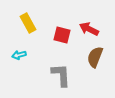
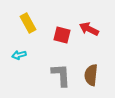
brown semicircle: moved 4 px left, 18 px down; rotated 15 degrees counterclockwise
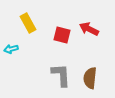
cyan arrow: moved 8 px left, 6 px up
brown semicircle: moved 1 px left, 3 px down
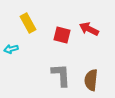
brown semicircle: moved 1 px right, 2 px down
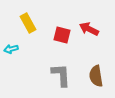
brown semicircle: moved 5 px right, 4 px up; rotated 15 degrees counterclockwise
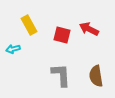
yellow rectangle: moved 1 px right, 2 px down
cyan arrow: moved 2 px right
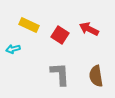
yellow rectangle: rotated 36 degrees counterclockwise
red square: moved 2 px left; rotated 18 degrees clockwise
gray L-shape: moved 1 px left, 1 px up
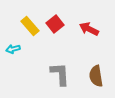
yellow rectangle: moved 1 px right, 1 px down; rotated 24 degrees clockwise
red square: moved 5 px left, 11 px up; rotated 18 degrees clockwise
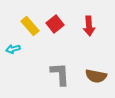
red arrow: moved 3 px up; rotated 120 degrees counterclockwise
brown semicircle: rotated 70 degrees counterclockwise
